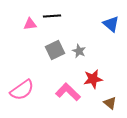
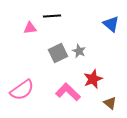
pink triangle: moved 4 px down
gray square: moved 3 px right, 3 px down
red star: rotated 12 degrees counterclockwise
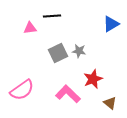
blue triangle: rotated 48 degrees clockwise
gray star: rotated 16 degrees counterclockwise
pink L-shape: moved 2 px down
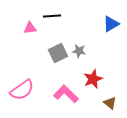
pink L-shape: moved 2 px left
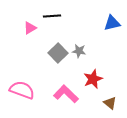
blue triangle: moved 1 px right, 1 px up; rotated 18 degrees clockwise
pink triangle: rotated 24 degrees counterclockwise
gray square: rotated 18 degrees counterclockwise
pink semicircle: rotated 125 degrees counterclockwise
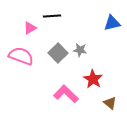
gray star: moved 1 px right, 1 px up
red star: rotated 18 degrees counterclockwise
pink semicircle: moved 1 px left, 34 px up
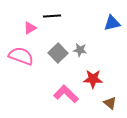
red star: rotated 30 degrees counterclockwise
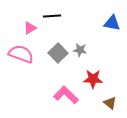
blue triangle: rotated 24 degrees clockwise
pink semicircle: moved 2 px up
pink L-shape: moved 1 px down
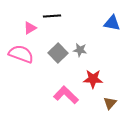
brown triangle: rotated 32 degrees clockwise
